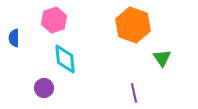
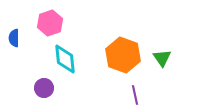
pink hexagon: moved 4 px left, 3 px down
orange hexagon: moved 10 px left, 30 px down
purple line: moved 1 px right, 2 px down
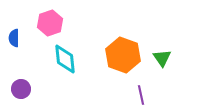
purple circle: moved 23 px left, 1 px down
purple line: moved 6 px right
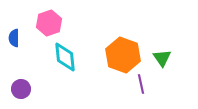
pink hexagon: moved 1 px left
cyan diamond: moved 2 px up
purple line: moved 11 px up
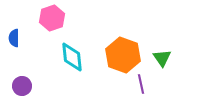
pink hexagon: moved 3 px right, 5 px up
cyan diamond: moved 7 px right
purple circle: moved 1 px right, 3 px up
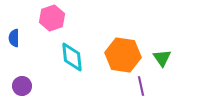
orange hexagon: rotated 12 degrees counterclockwise
purple line: moved 2 px down
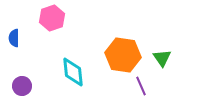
cyan diamond: moved 1 px right, 15 px down
purple line: rotated 12 degrees counterclockwise
